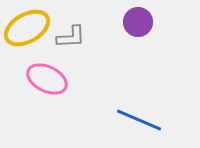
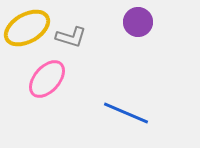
gray L-shape: rotated 20 degrees clockwise
pink ellipse: rotated 75 degrees counterclockwise
blue line: moved 13 px left, 7 px up
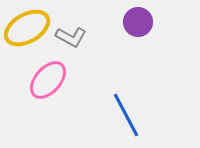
gray L-shape: rotated 12 degrees clockwise
pink ellipse: moved 1 px right, 1 px down
blue line: moved 2 px down; rotated 39 degrees clockwise
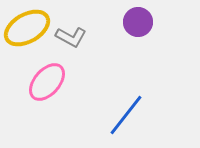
pink ellipse: moved 1 px left, 2 px down
blue line: rotated 66 degrees clockwise
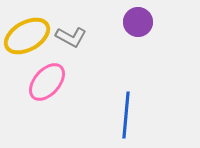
yellow ellipse: moved 8 px down
blue line: rotated 33 degrees counterclockwise
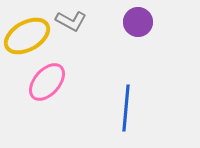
gray L-shape: moved 16 px up
blue line: moved 7 px up
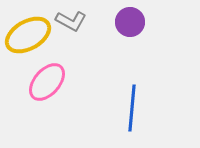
purple circle: moved 8 px left
yellow ellipse: moved 1 px right, 1 px up
blue line: moved 6 px right
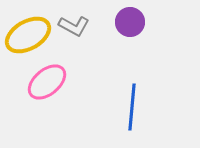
gray L-shape: moved 3 px right, 5 px down
pink ellipse: rotated 9 degrees clockwise
blue line: moved 1 px up
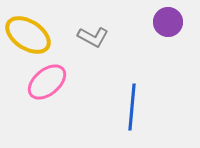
purple circle: moved 38 px right
gray L-shape: moved 19 px right, 11 px down
yellow ellipse: rotated 63 degrees clockwise
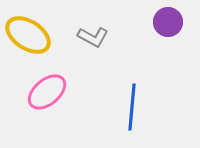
pink ellipse: moved 10 px down
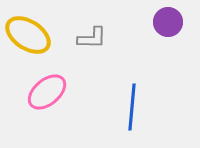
gray L-shape: moved 1 px left, 1 px down; rotated 28 degrees counterclockwise
